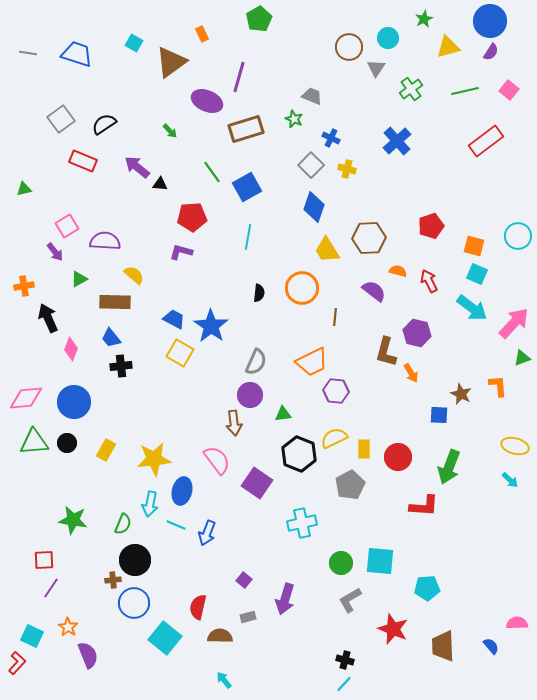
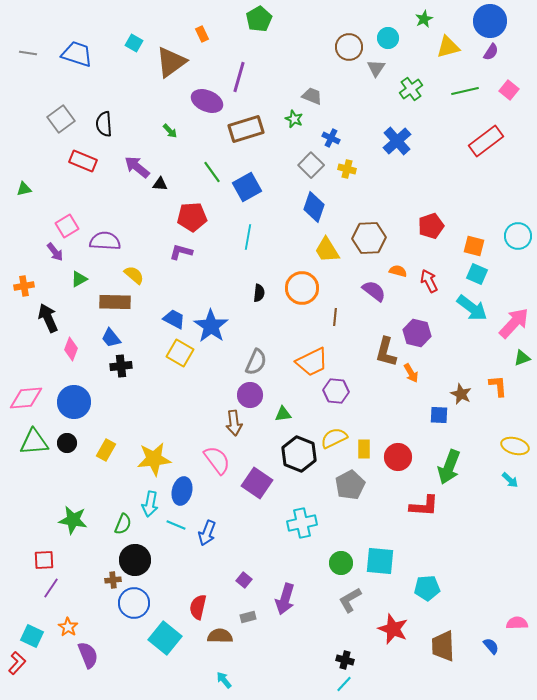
black semicircle at (104, 124): rotated 60 degrees counterclockwise
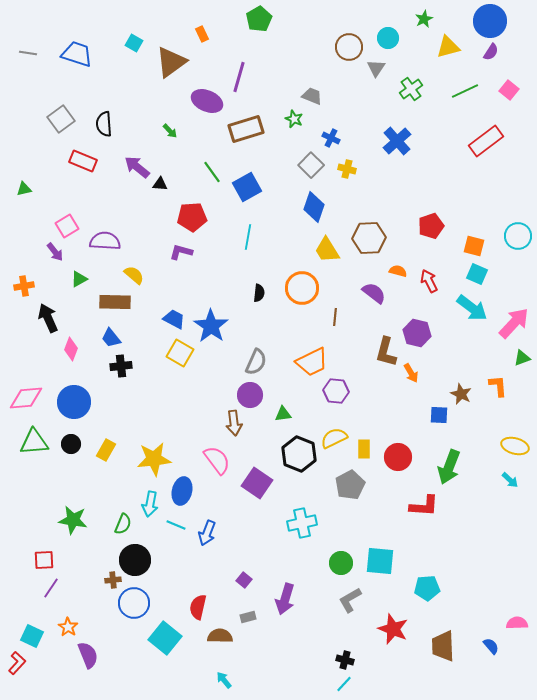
green line at (465, 91): rotated 12 degrees counterclockwise
purple semicircle at (374, 291): moved 2 px down
black circle at (67, 443): moved 4 px right, 1 px down
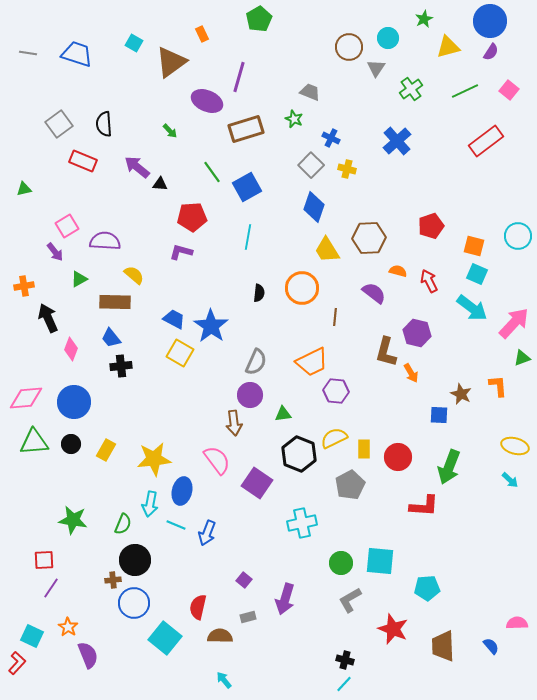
gray trapezoid at (312, 96): moved 2 px left, 4 px up
gray square at (61, 119): moved 2 px left, 5 px down
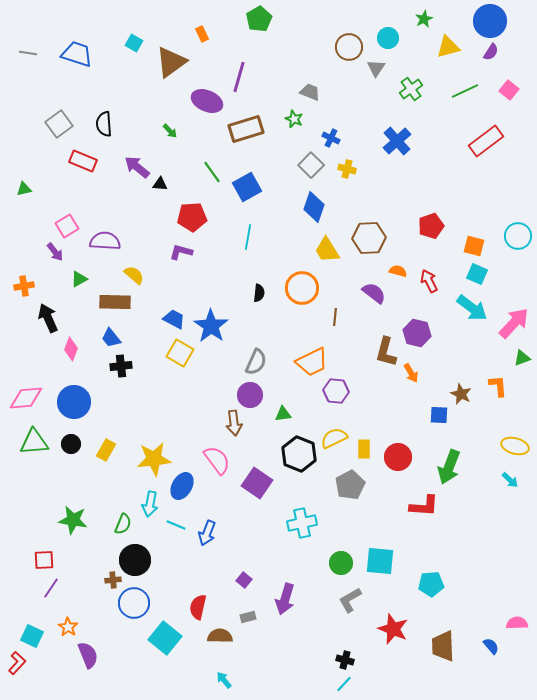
blue ellipse at (182, 491): moved 5 px up; rotated 16 degrees clockwise
cyan pentagon at (427, 588): moved 4 px right, 4 px up
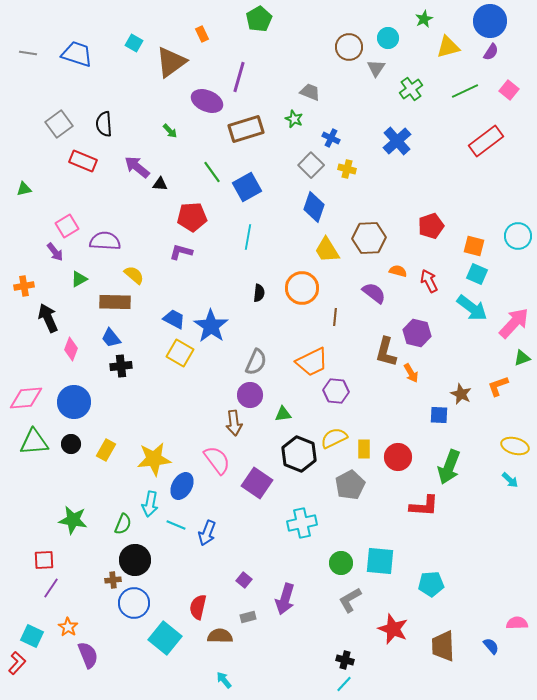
orange L-shape at (498, 386): rotated 105 degrees counterclockwise
